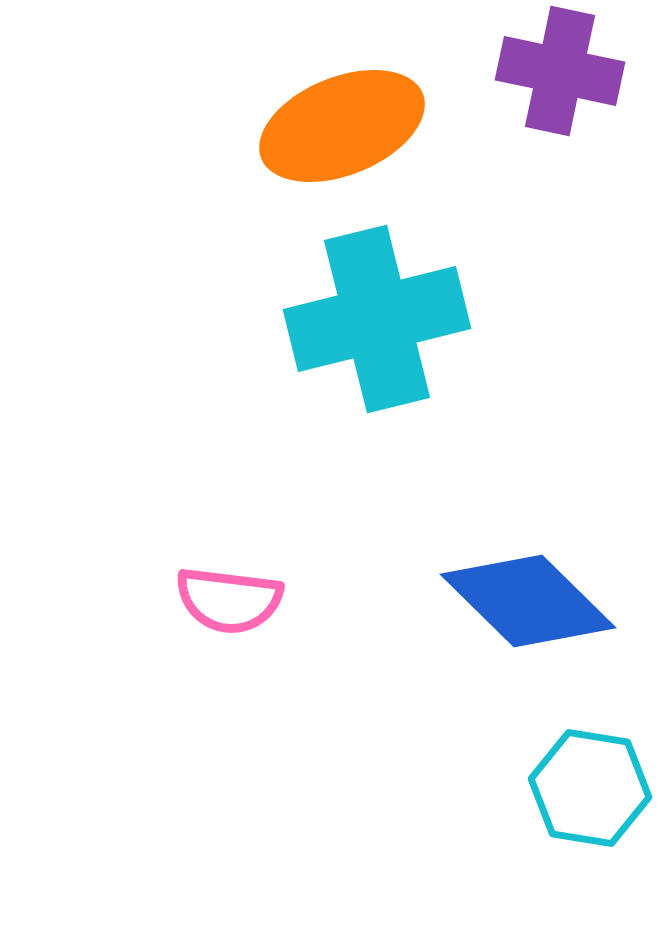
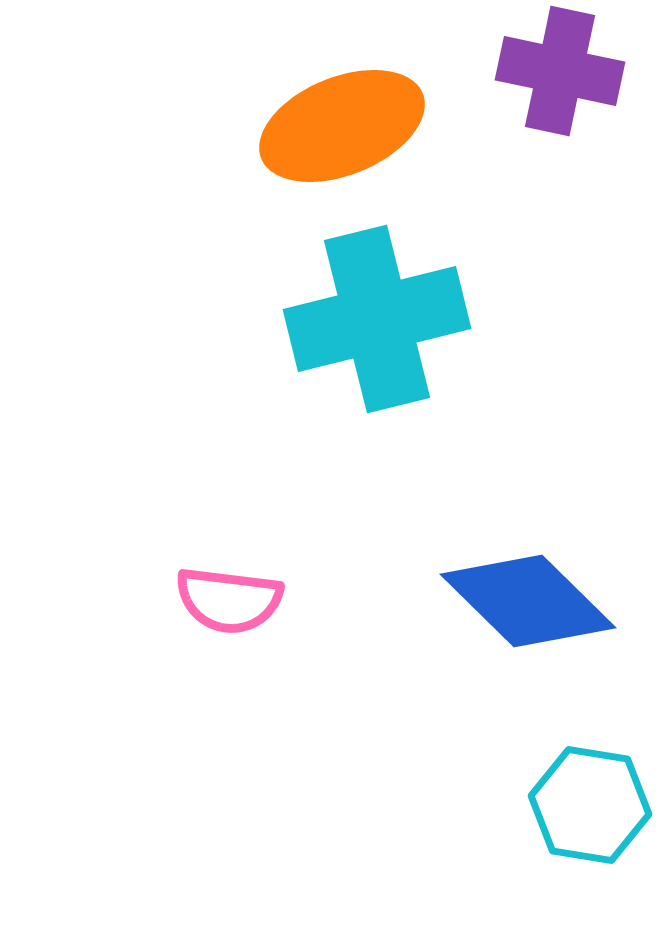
cyan hexagon: moved 17 px down
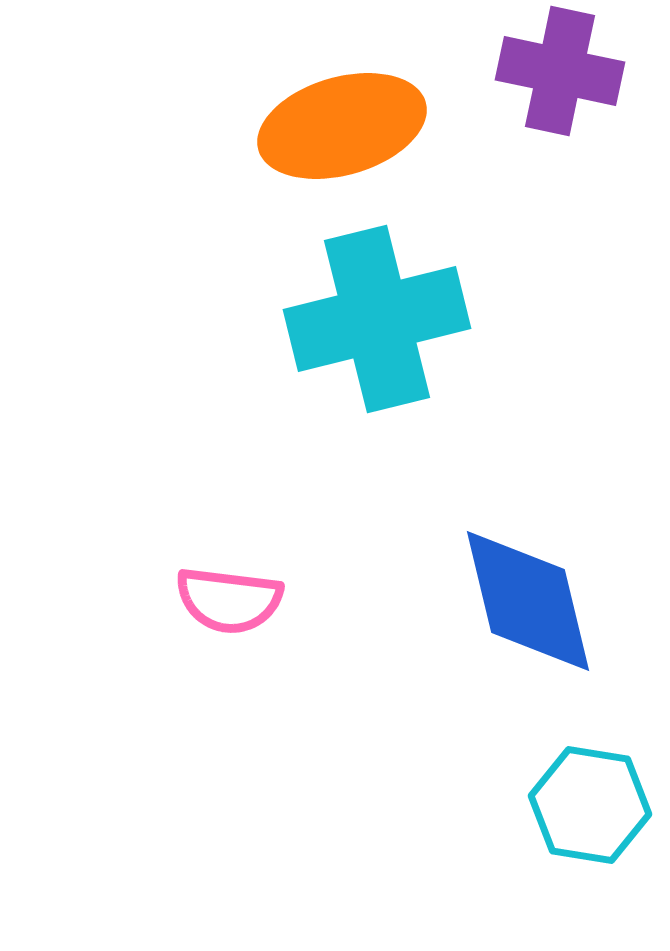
orange ellipse: rotated 6 degrees clockwise
blue diamond: rotated 32 degrees clockwise
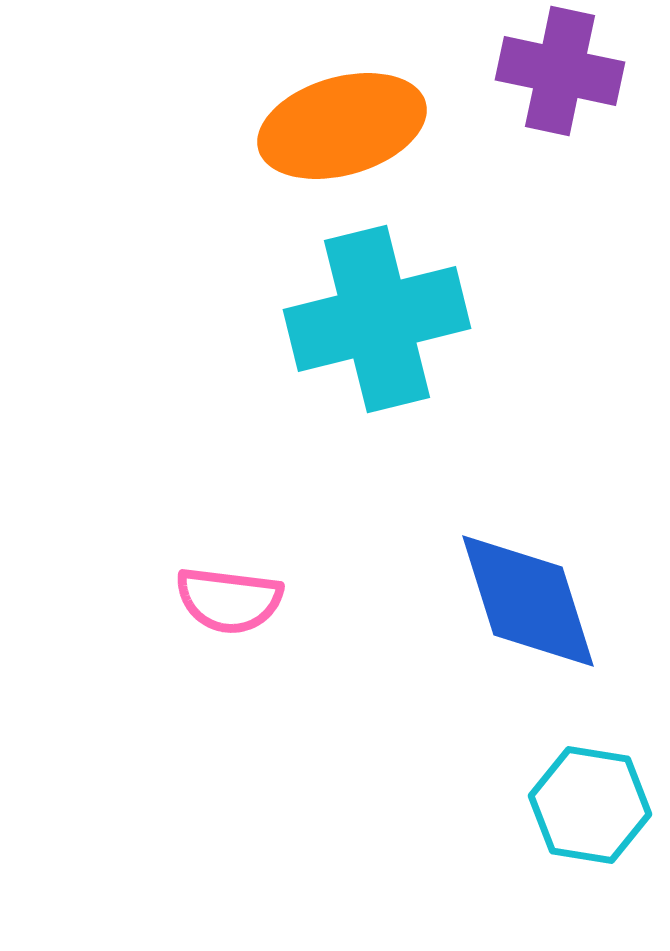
blue diamond: rotated 4 degrees counterclockwise
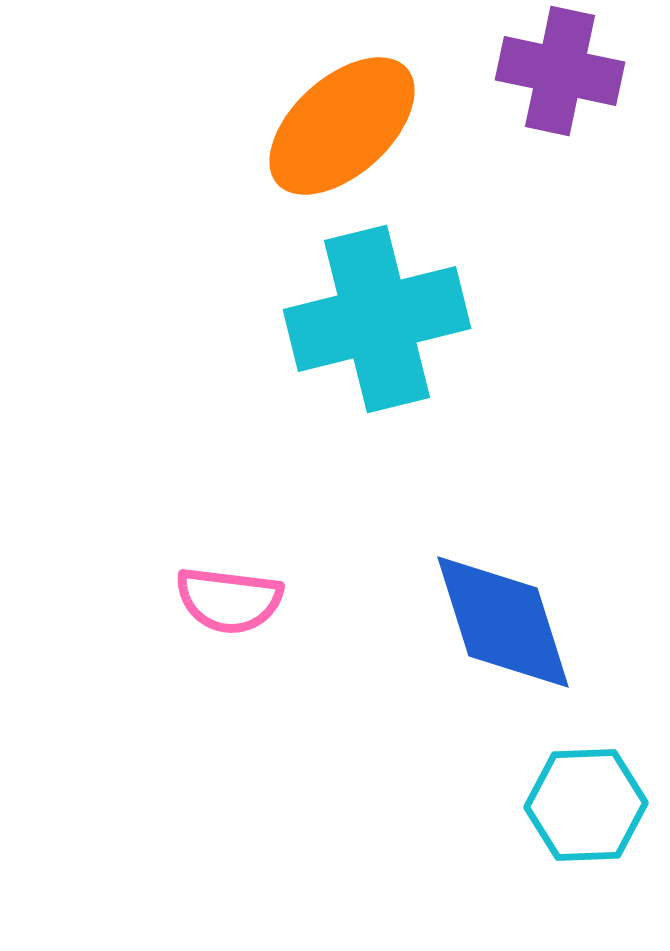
orange ellipse: rotated 26 degrees counterclockwise
blue diamond: moved 25 px left, 21 px down
cyan hexagon: moved 4 px left; rotated 11 degrees counterclockwise
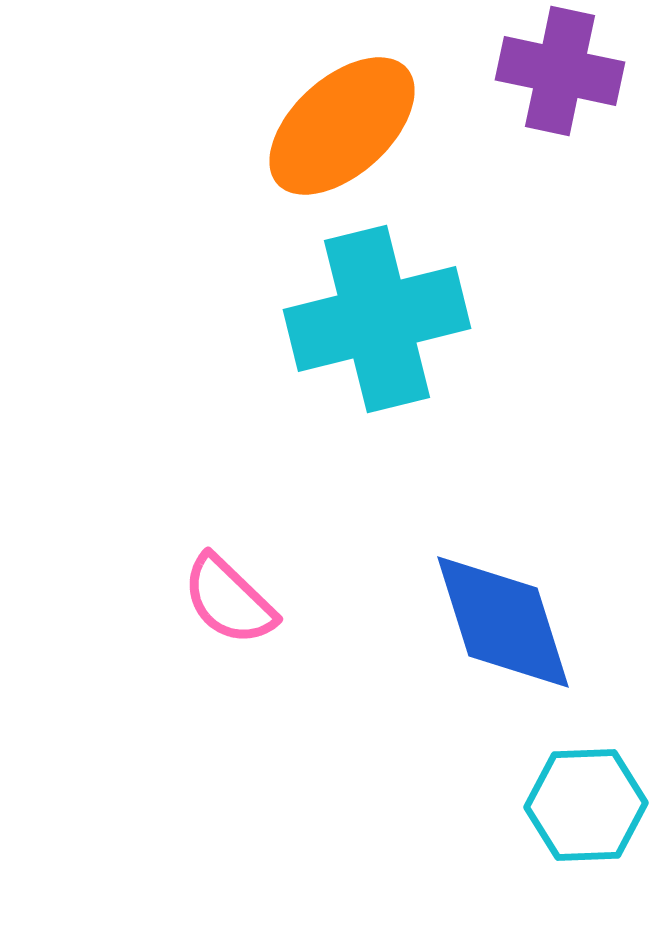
pink semicircle: rotated 37 degrees clockwise
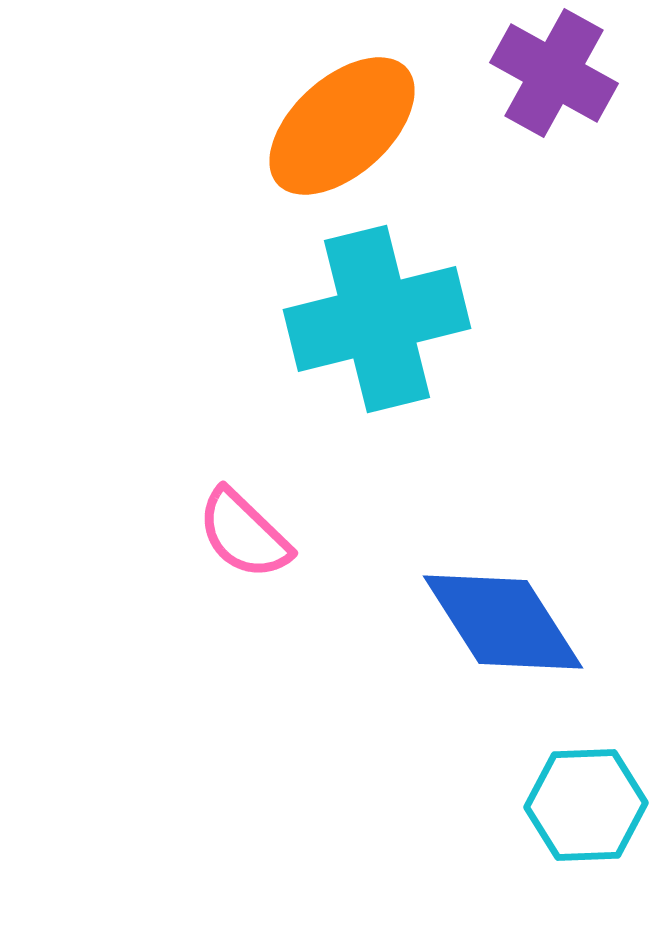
purple cross: moved 6 px left, 2 px down; rotated 17 degrees clockwise
pink semicircle: moved 15 px right, 66 px up
blue diamond: rotated 15 degrees counterclockwise
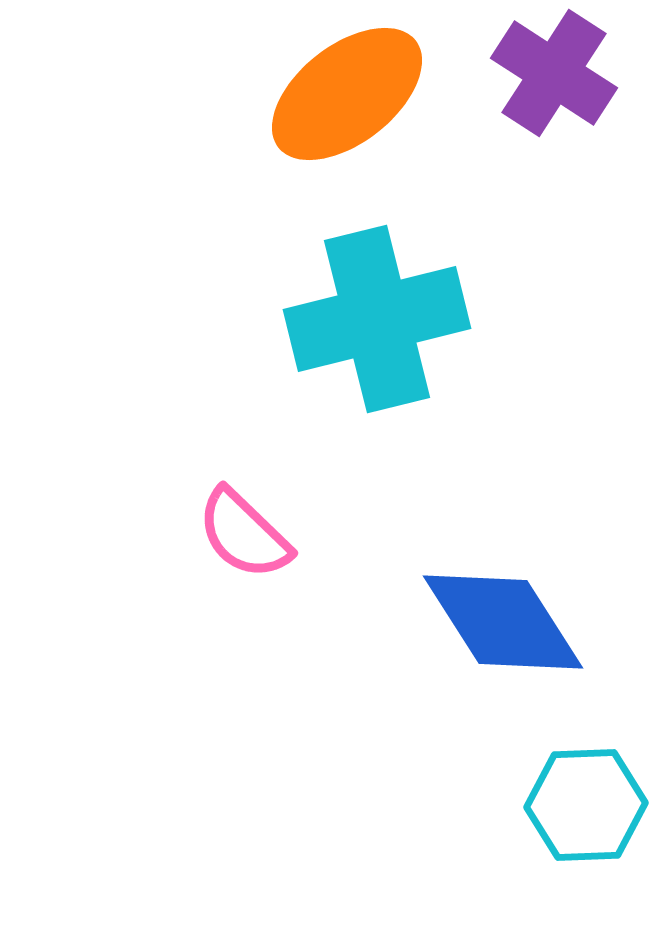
purple cross: rotated 4 degrees clockwise
orange ellipse: moved 5 px right, 32 px up; rotated 4 degrees clockwise
